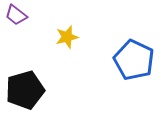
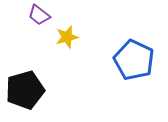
purple trapezoid: moved 23 px right
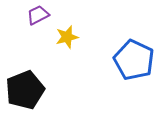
purple trapezoid: moved 1 px left; rotated 115 degrees clockwise
black pentagon: rotated 6 degrees counterclockwise
